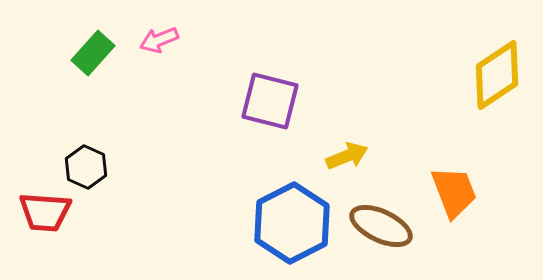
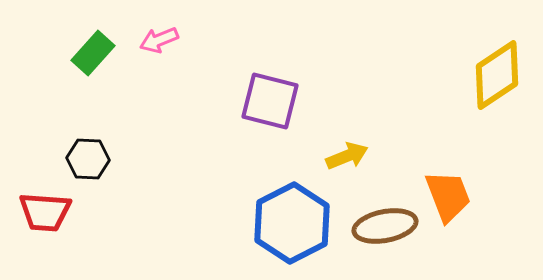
black hexagon: moved 2 px right, 8 px up; rotated 21 degrees counterclockwise
orange trapezoid: moved 6 px left, 4 px down
brown ellipse: moved 4 px right; rotated 36 degrees counterclockwise
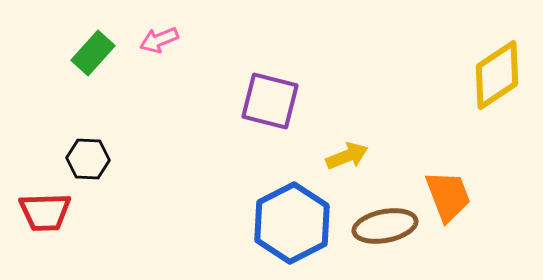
red trapezoid: rotated 6 degrees counterclockwise
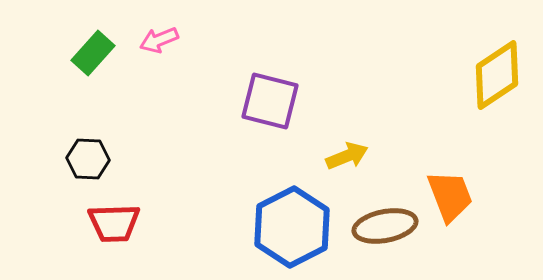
orange trapezoid: moved 2 px right
red trapezoid: moved 69 px right, 11 px down
blue hexagon: moved 4 px down
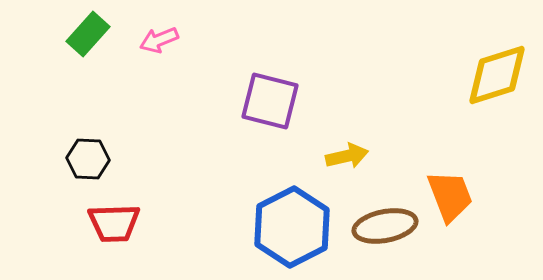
green rectangle: moved 5 px left, 19 px up
yellow diamond: rotated 16 degrees clockwise
yellow arrow: rotated 9 degrees clockwise
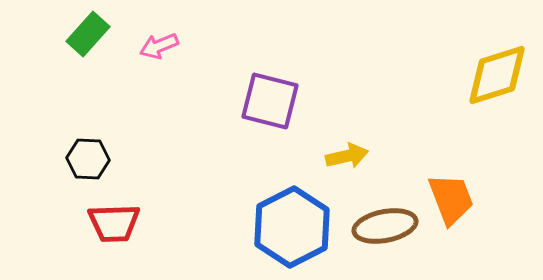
pink arrow: moved 6 px down
orange trapezoid: moved 1 px right, 3 px down
